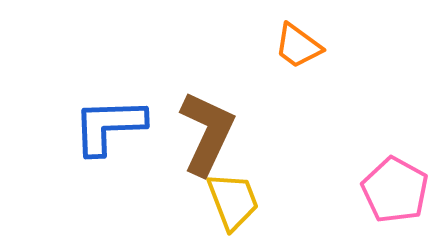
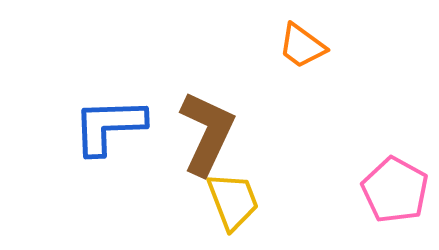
orange trapezoid: moved 4 px right
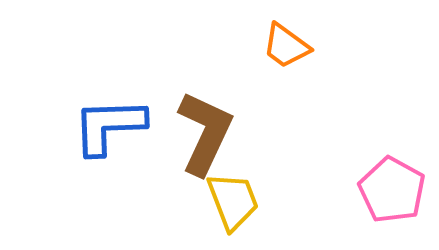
orange trapezoid: moved 16 px left
brown L-shape: moved 2 px left
pink pentagon: moved 3 px left
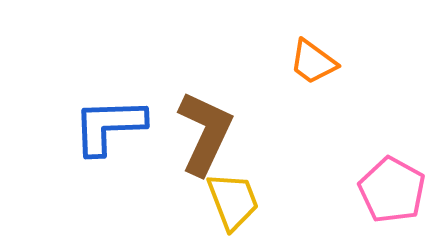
orange trapezoid: moved 27 px right, 16 px down
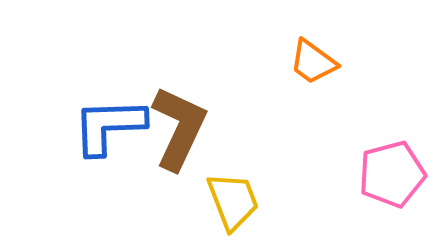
brown L-shape: moved 26 px left, 5 px up
pink pentagon: moved 16 px up; rotated 28 degrees clockwise
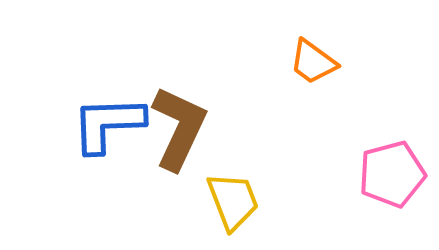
blue L-shape: moved 1 px left, 2 px up
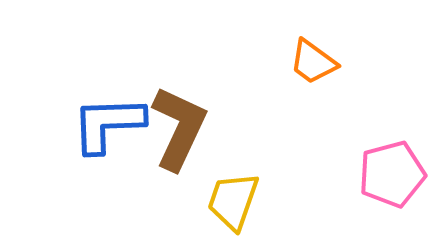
yellow trapezoid: rotated 140 degrees counterclockwise
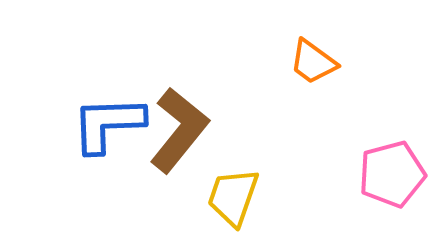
brown L-shape: moved 2 px down; rotated 14 degrees clockwise
yellow trapezoid: moved 4 px up
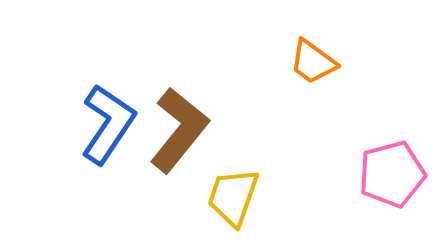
blue L-shape: rotated 126 degrees clockwise
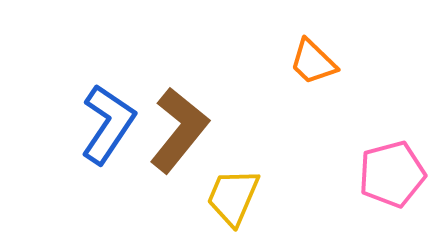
orange trapezoid: rotated 8 degrees clockwise
yellow trapezoid: rotated 4 degrees clockwise
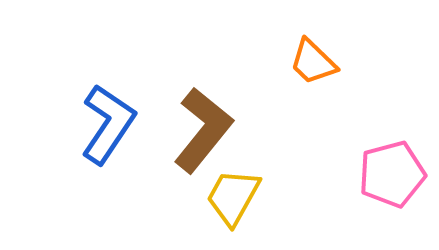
brown L-shape: moved 24 px right
yellow trapezoid: rotated 6 degrees clockwise
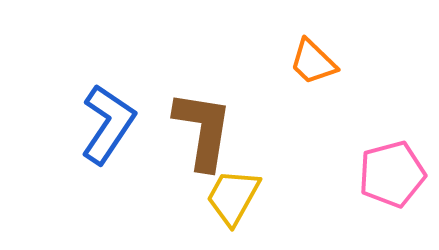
brown L-shape: rotated 30 degrees counterclockwise
